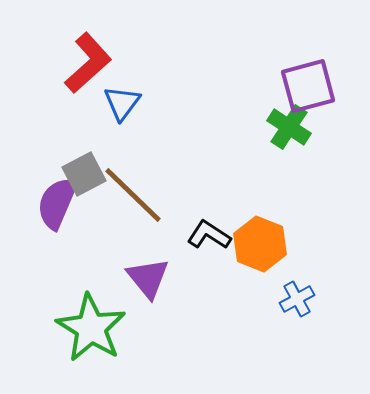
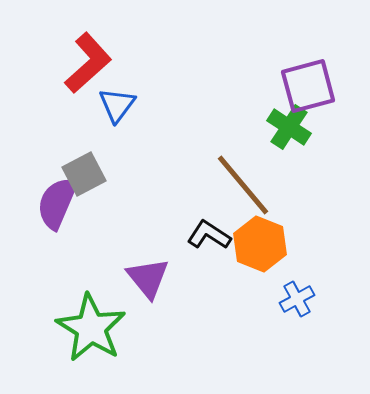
blue triangle: moved 5 px left, 2 px down
brown line: moved 110 px right, 10 px up; rotated 6 degrees clockwise
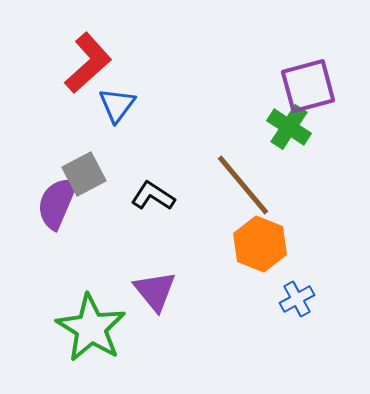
black L-shape: moved 56 px left, 39 px up
purple triangle: moved 7 px right, 13 px down
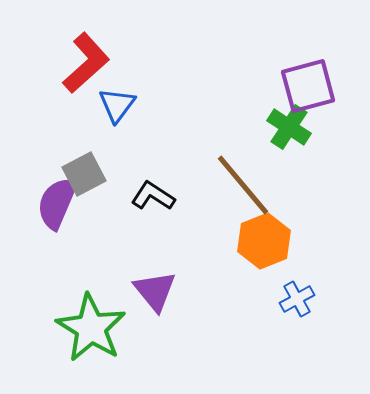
red L-shape: moved 2 px left
orange hexagon: moved 4 px right, 3 px up; rotated 16 degrees clockwise
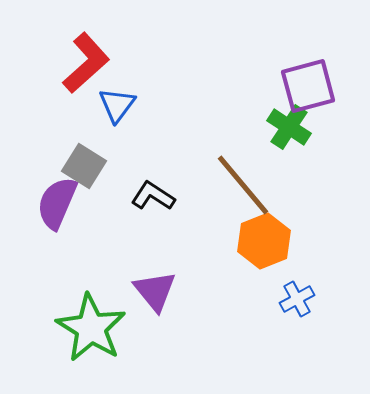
gray square: moved 8 px up; rotated 30 degrees counterclockwise
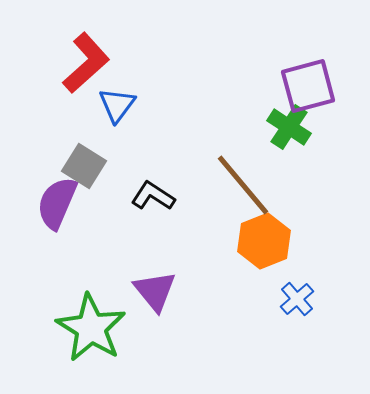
blue cross: rotated 12 degrees counterclockwise
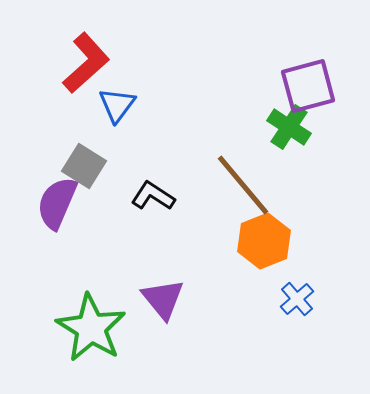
purple triangle: moved 8 px right, 8 px down
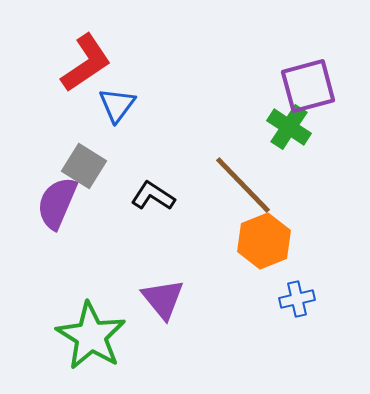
red L-shape: rotated 8 degrees clockwise
brown line: rotated 4 degrees counterclockwise
blue cross: rotated 28 degrees clockwise
green star: moved 8 px down
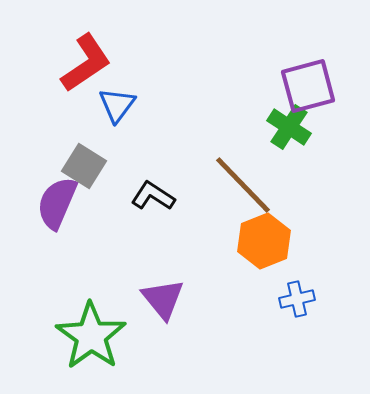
green star: rotated 4 degrees clockwise
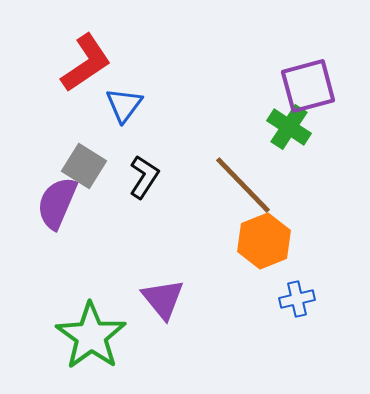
blue triangle: moved 7 px right
black L-shape: moved 9 px left, 19 px up; rotated 90 degrees clockwise
